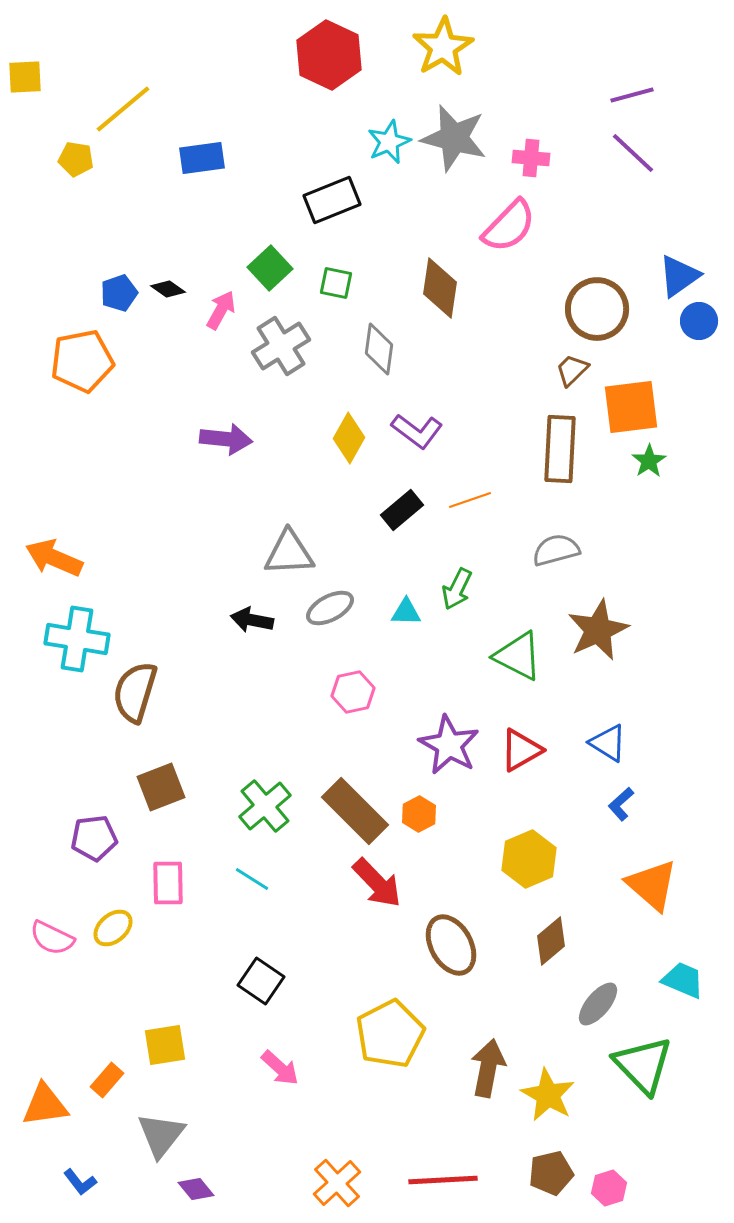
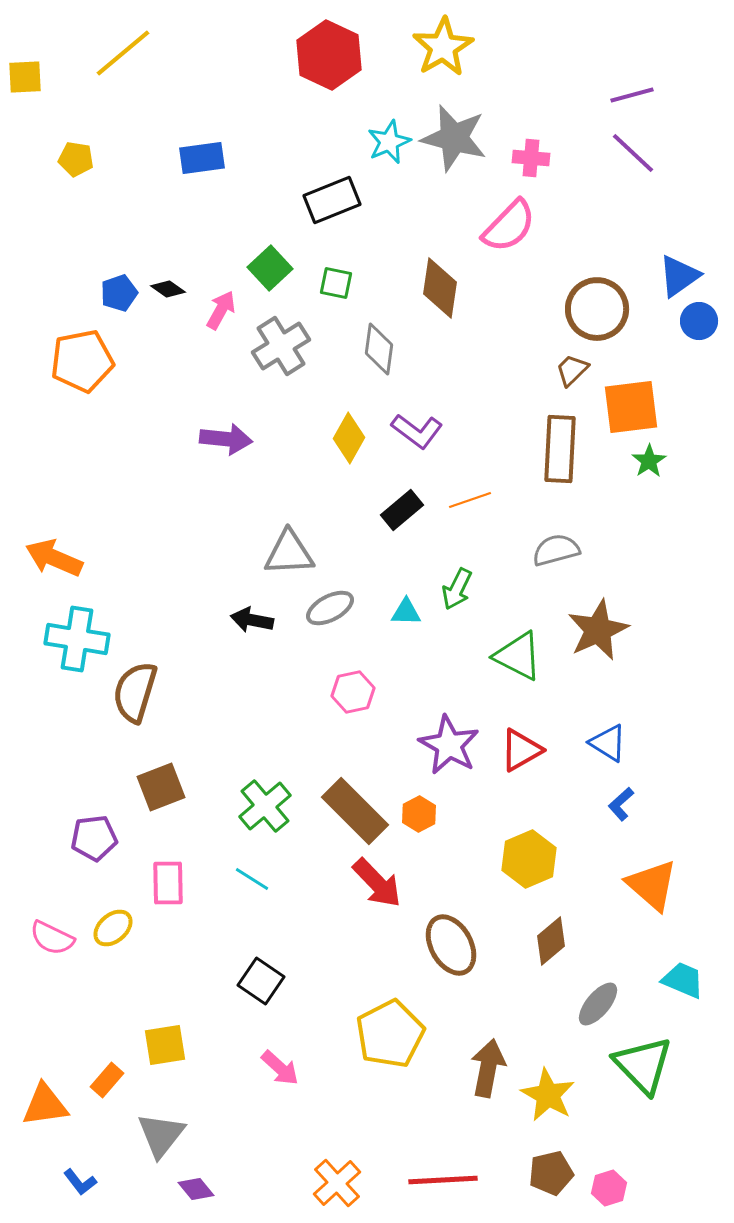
yellow line at (123, 109): moved 56 px up
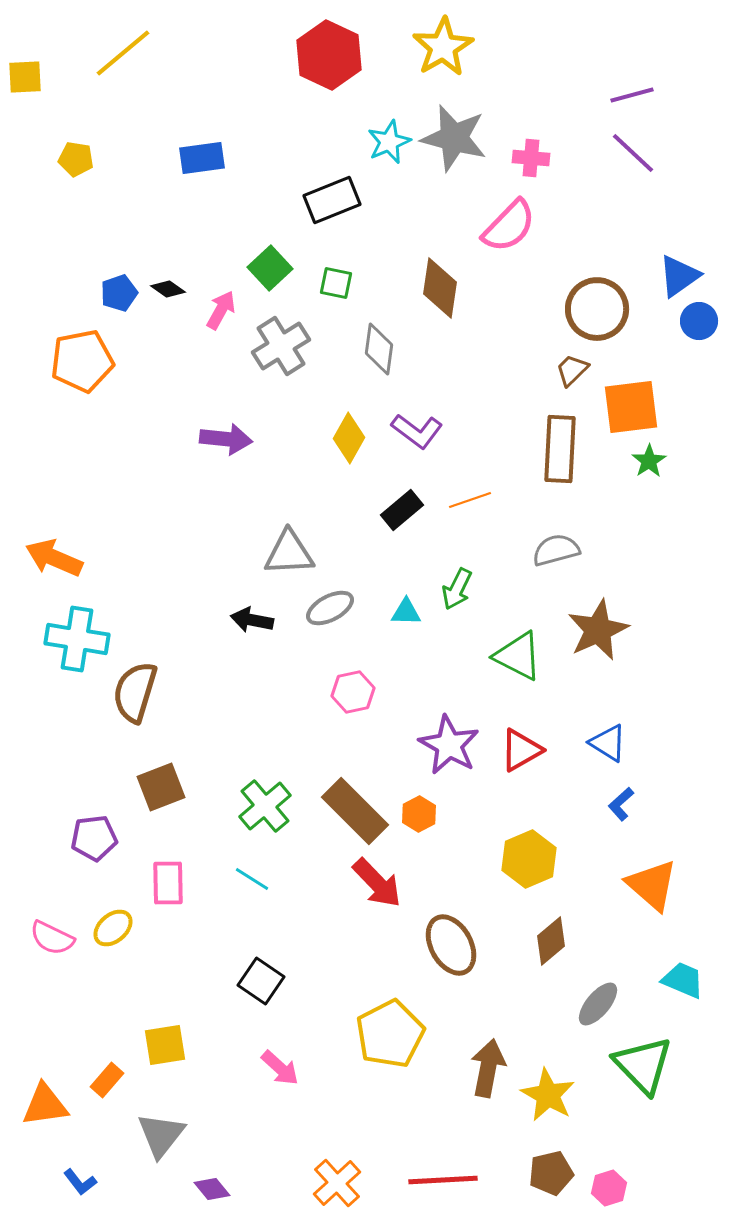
purple diamond at (196, 1189): moved 16 px right
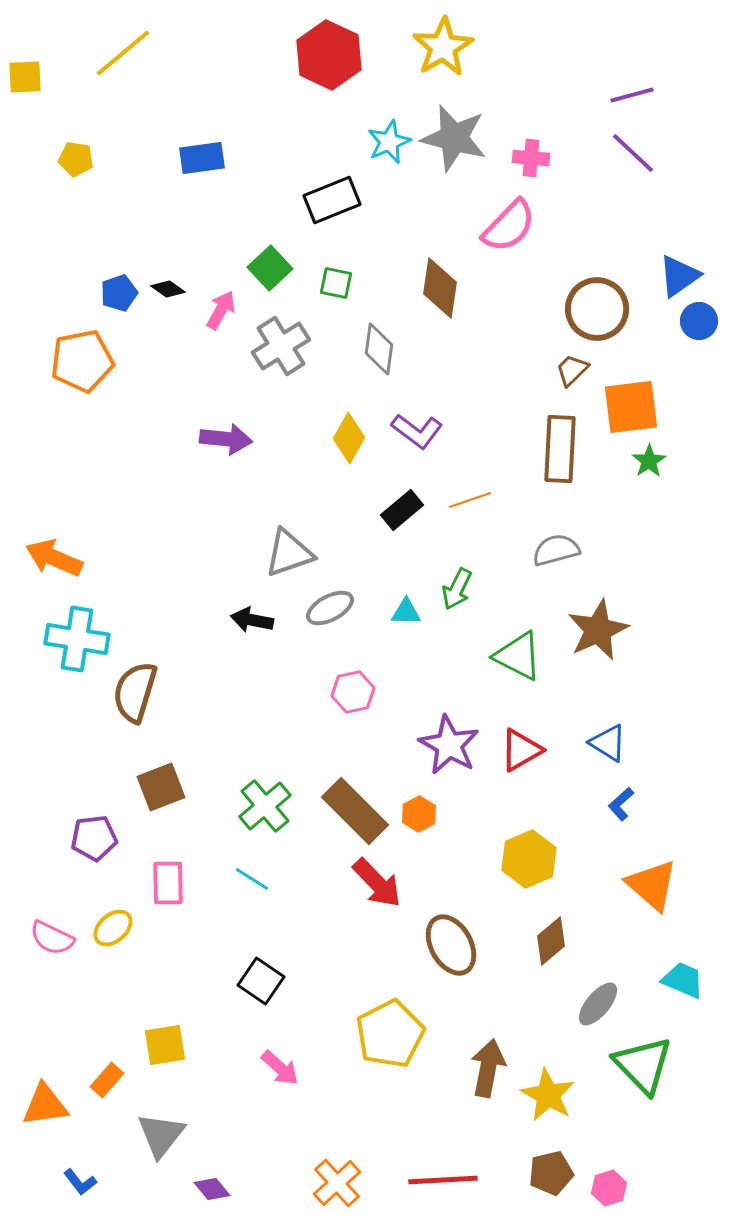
gray triangle at (289, 553): rotated 16 degrees counterclockwise
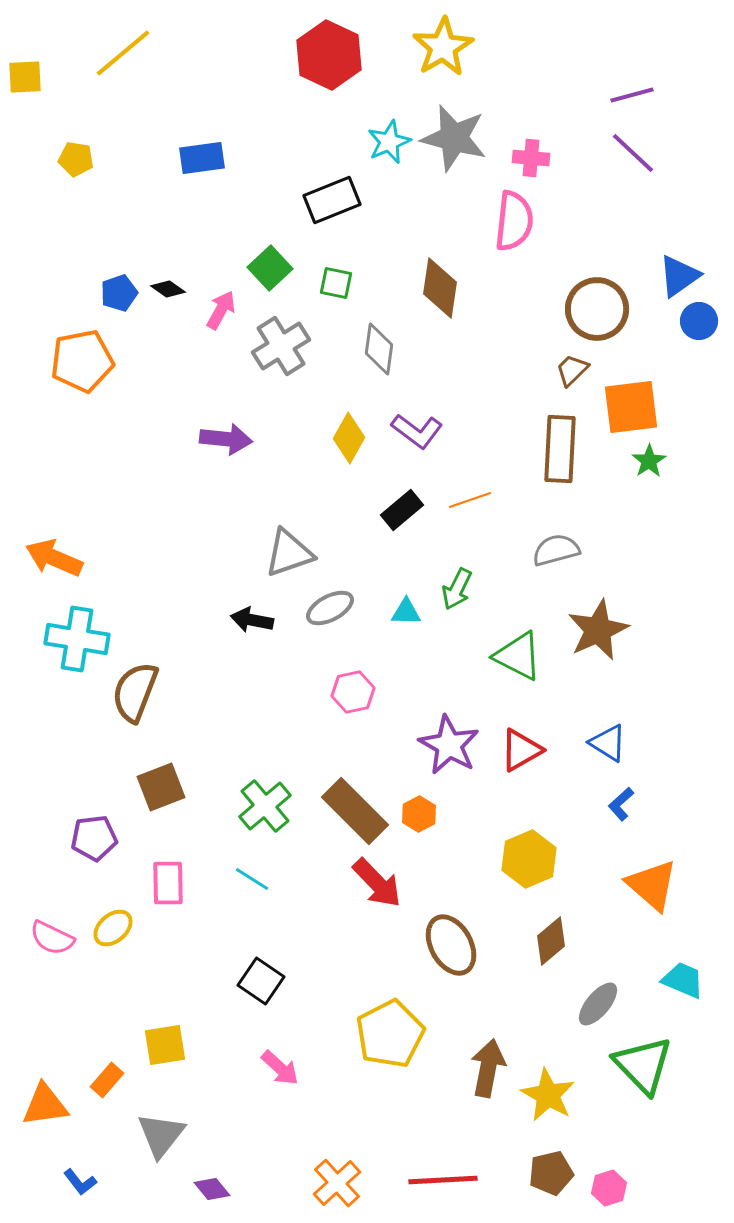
pink semicircle at (509, 226): moved 5 px right, 5 px up; rotated 38 degrees counterclockwise
brown semicircle at (135, 692): rotated 4 degrees clockwise
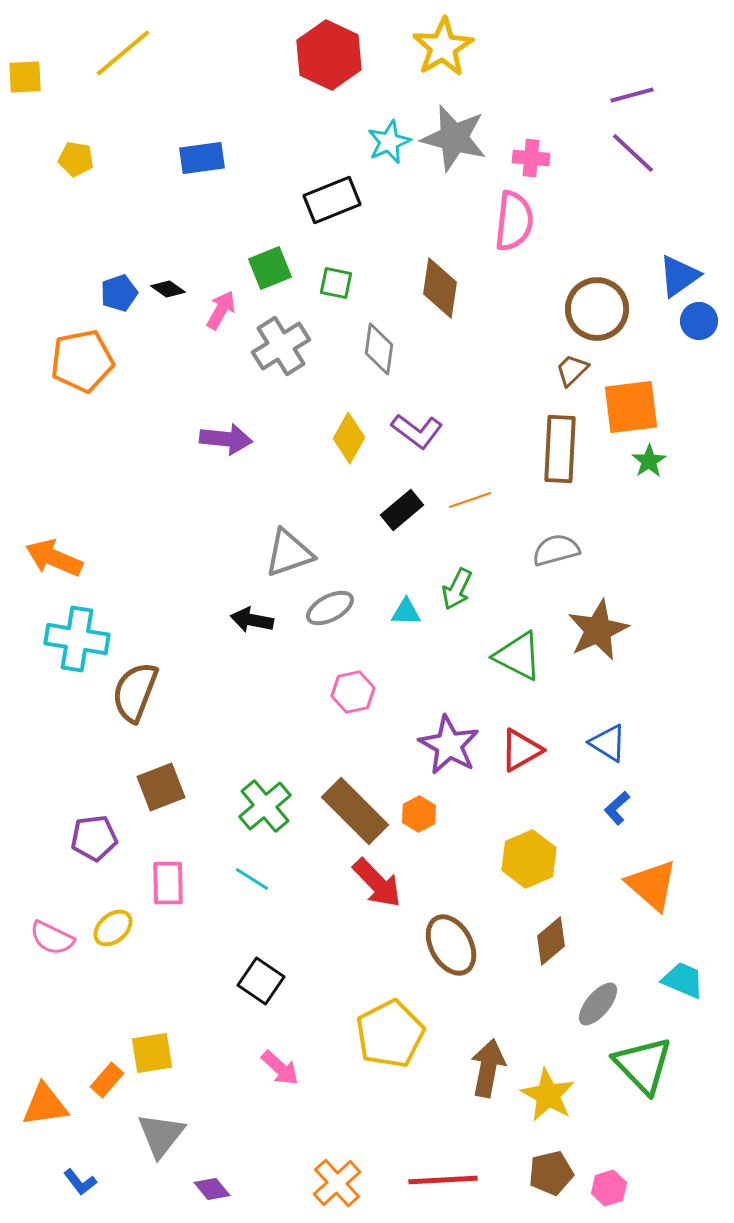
green square at (270, 268): rotated 21 degrees clockwise
blue L-shape at (621, 804): moved 4 px left, 4 px down
yellow square at (165, 1045): moved 13 px left, 8 px down
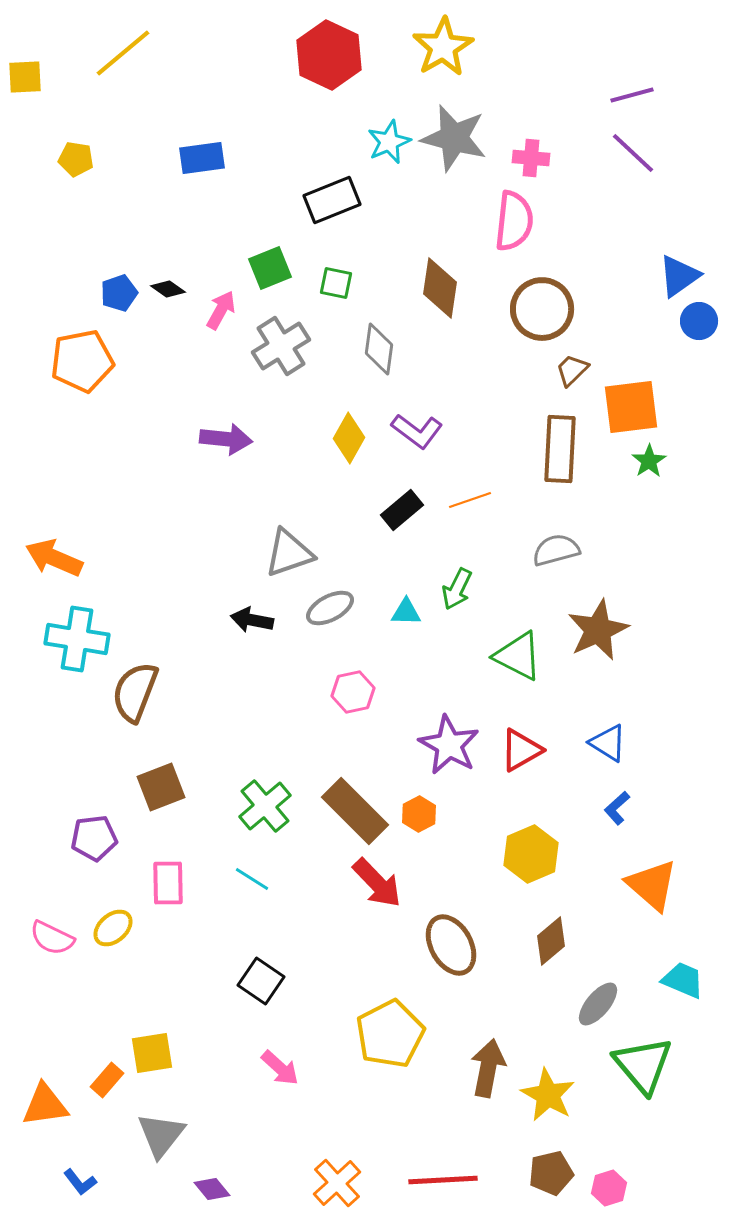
brown circle at (597, 309): moved 55 px left
yellow hexagon at (529, 859): moved 2 px right, 5 px up
green triangle at (643, 1065): rotated 4 degrees clockwise
